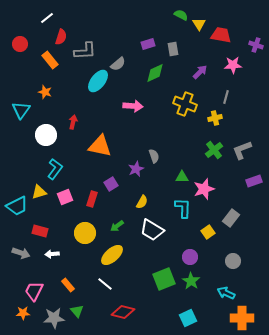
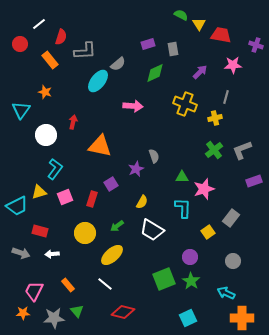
white line at (47, 18): moved 8 px left, 6 px down
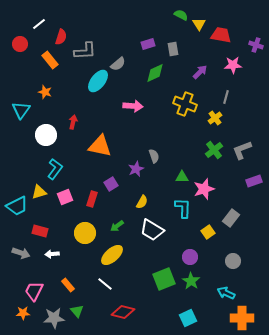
yellow cross at (215, 118): rotated 24 degrees counterclockwise
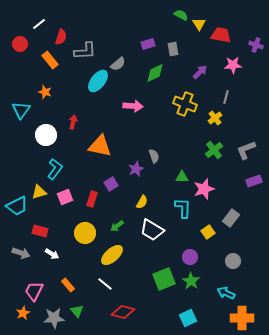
gray L-shape at (242, 150): moved 4 px right
white arrow at (52, 254): rotated 144 degrees counterclockwise
orange star at (23, 313): rotated 24 degrees counterclockwise
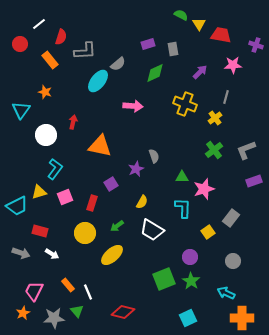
red rectangle at (92, 199): moved 4 px down
white line at (105, 284): moved 17 px left, 8 px down; rotated 28 degrees clockwise
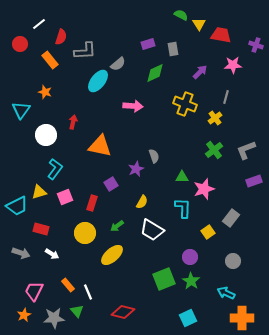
red rectangle at (40, 231): moved 1 px right, 2 px up
orange star at (23, 313): moved 1 px right, 2 px down
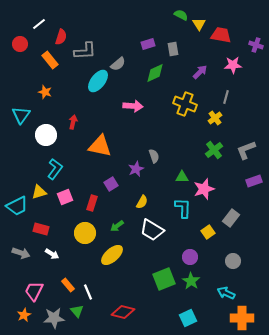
cyan triangle at (21, 110): moved 5 px down
